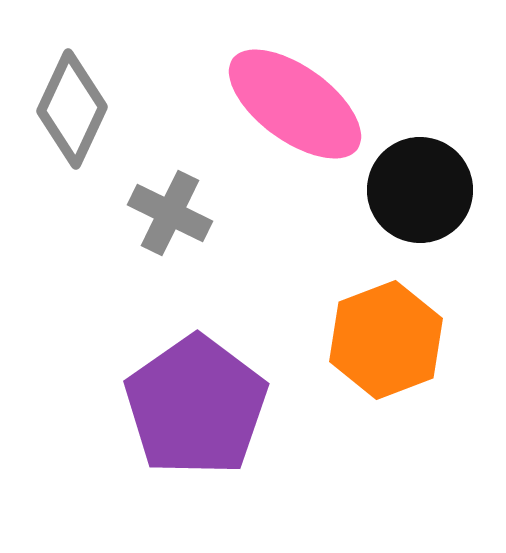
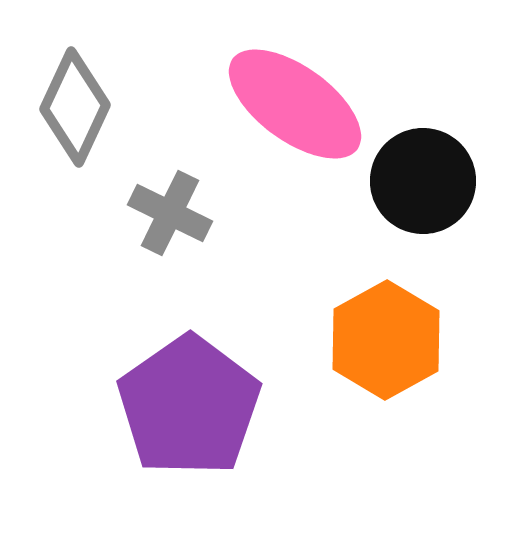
gray diamond: moved 3 px right, 2 px up
black circle: moved 3 px right, 9 px up
orange hexagon: rotated 8 degrees counterclockwise
purple pentagon: moved 7 px left
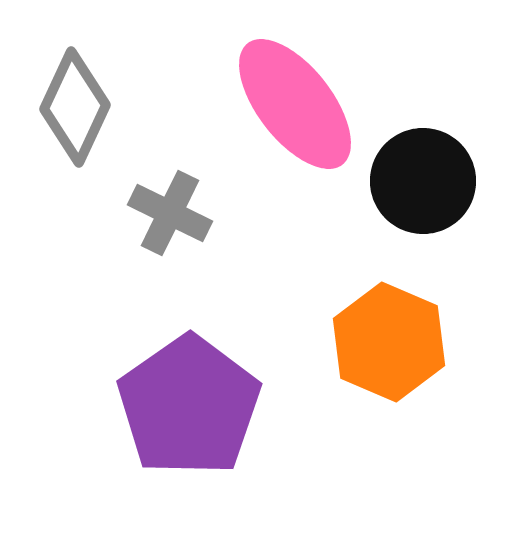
pink ellipse: rotated 16 degrees clockwise
orange hexagon: moved 3 px right, 2 px down; rotated 8 degrees counterclockwise
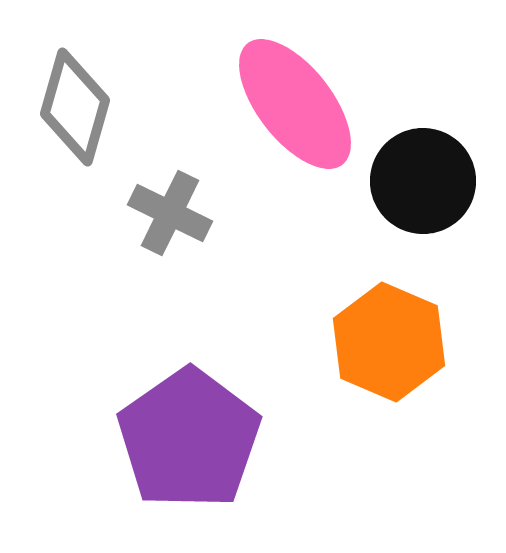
gray diamond: rotated 9 degrees counterclockwise
purple pentagon: moved 33 px down
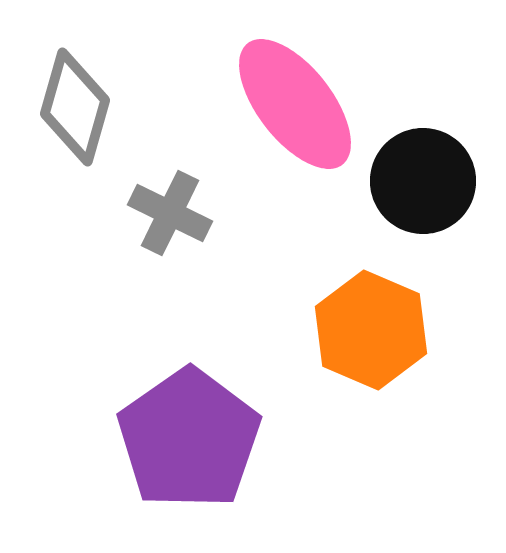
orange hexagon: moved 18 px left, 12 px up
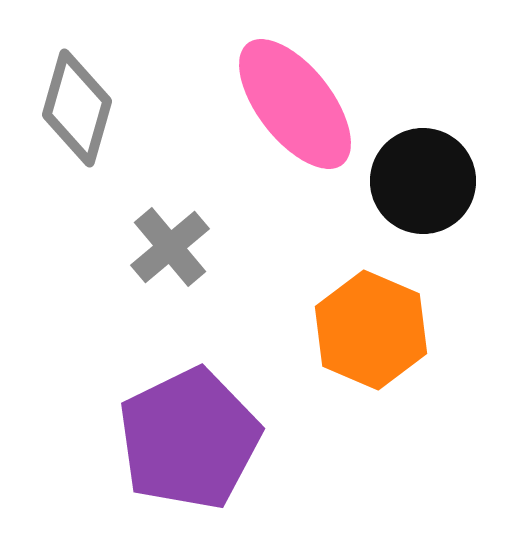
gray diamond: moved 2 px right, 1 px down
gray cross: moved 34 px down; rotated 24 degrees clockwise
purple pentagon: rotated 9 degrees clockwise
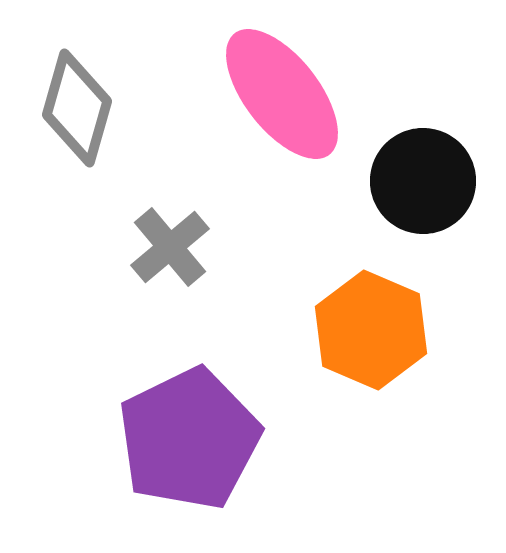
pink ellipse: moved 13 px left, 10 px up
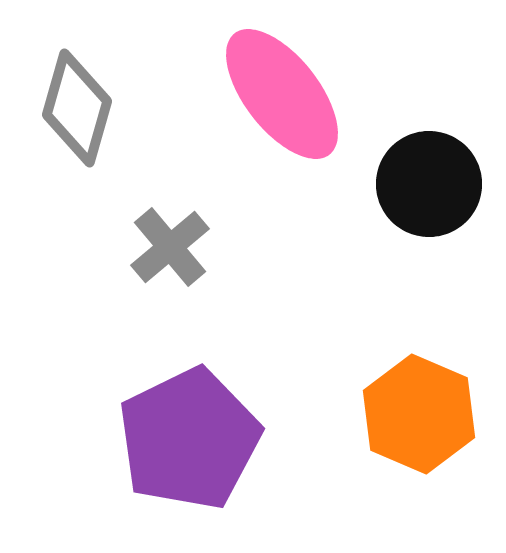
black circle: moved 6 px right, 3 px down
orange hexagon: moved 48 px right, 84 px down
